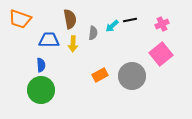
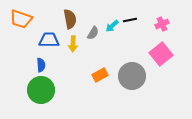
orange trapezoid: moved 1 px right
gray semicircle: rotated 24 degrees clockwise
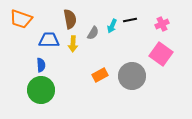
cyan arrow: rotated 24 degrees counterclockwise
pink square: rotated 15 degrees counterclockwise
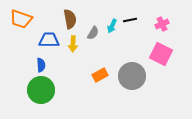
pink square: rotated 10 degrees counterclockwise
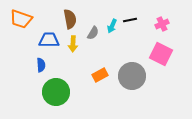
green circle: moved 15 px right, 2 px down
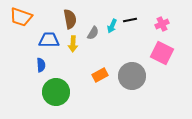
orange trapezoid: moved 2 px up
pink square: moved 1 px right, 1 px up
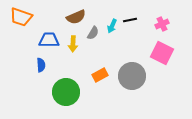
brown semicircle: moved 6 px right, 2 px up; rotated 78 degrees clockwise
green circle: moved 10 px right
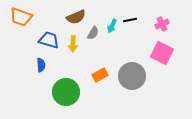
blue trapezoid: rotated 15 degrees clockwise
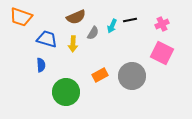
blue trapezoid: moved 2 px left, 1 px up
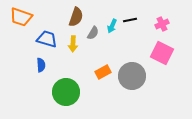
brown semicircle: rotated 48 degrees counterclockwise
orange rectangle: moved 3 px right, 3 px up
